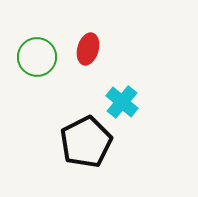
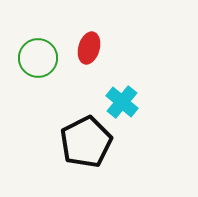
red ellipse: moved 1 px right, 1 px up
green circle: moved 1 px right, 1 px down
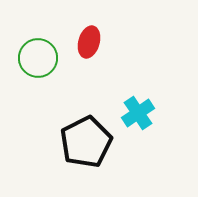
red ellipse: moved 6 px up
cyan cross: moved 16 px right, 11 px down; rotated 16 degrees clockwise
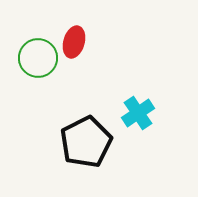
red ellipse: moved 15 px left
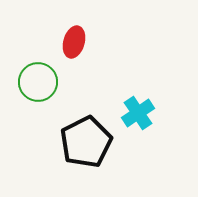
green circle: moved 24 px down
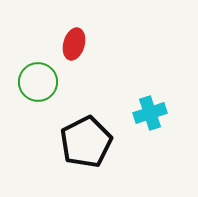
red ellipse: moved 2 px down
cyan cross: moved 12 px right; rotated 16 degrees clockwise
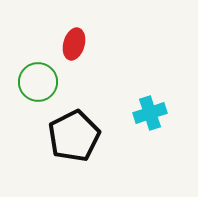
black pentagon: moved 12 px left, 6 px up
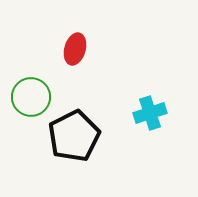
red ellipse: moved 1 px right, 5 px down
green circle: moved 7 px left, 15 px down
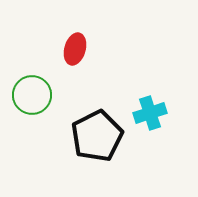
green circle: moved 1 px right, 2 px up
black pentagon: moved 23 px right
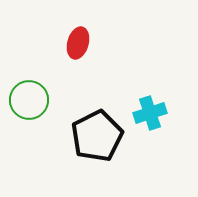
red ellipse: moved 3 px right, 6 px up
green circle: moved 3 px left, 5 px down
